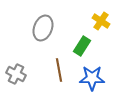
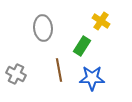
gray ellipse: rotated 25 degrees counterclockwise
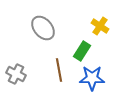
yellow cross: moved 1 px left, 5 px down
gray ellipse: rotated 35 degrees counterclockwise
green rectangle: moved 5 px down
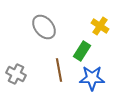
gray ellipse: moved 1 px right, 1 px up
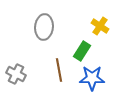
gray ellipse: rotated 45 degrees clockwise
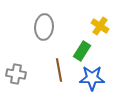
gray cross: rotated 18 degrees counterclockwise
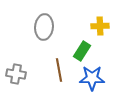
yellow cross: rotated 36 degrees counterclockwise
